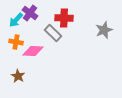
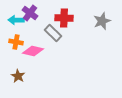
cyan arrow: rotated 49 degrees clockwise
gray star: moved 2 px left, 9 px up
pink diamond: rotated 10 degrees clockwise
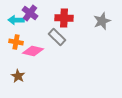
gray rectangle: moved 4 px right, 4 px down
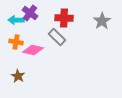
gray star: rotated 12 degrees counterclockwise
pink diamond: moved 1 px up
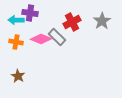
purple cross: rotated 28 degrees counterclockwise
red cross: moved 8 px right, 4 px down; rotated 30 degrees counterclockwise
pink diamond: moved 8 px right, 11 px up; rotated 10 degrees clockwise
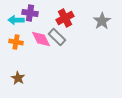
red cross: moved 7 px left, 4 px up
pink diamond: rotated 40 degrees clockwise
brown star: moved 2 px down
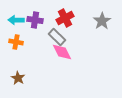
purple cross: moved 5 px right, 7 px down
pink diamond: moved 21 px right, 13 px down
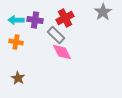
gray star: moved 1 px right, 9 px up
gray rectangle: moved 1 px left, 2 px up
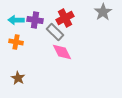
gray rectangle: moved 1 px left, 3 px up
